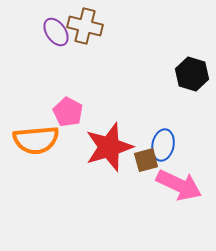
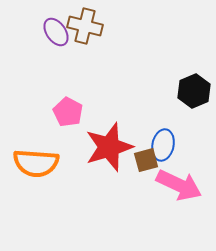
black hexagon: moved 2 px right, 17 px down; rotated 20 degrees clockwise
orange semicircle: moved 23 px down; rotated 9 degrees clockwise
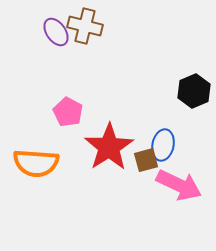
red star: rotated 15 degrees counterclockwise
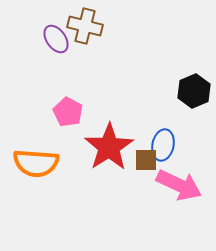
purple ellipse: moved 7 px down
brown square: rotated 15 degrees clockwise
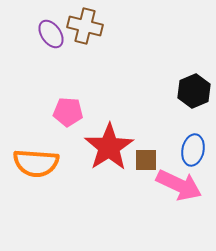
purple ellipse: moved 5 px left, 5 px up
pink pentagon: rotated 24 degrees counterclockwise
blue ellipse: moved 30 px right, 5 px down
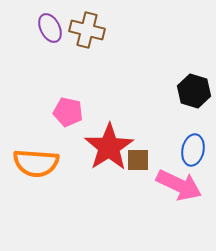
brown cross: moved 2 px right, 4 px down
purple ellipse: moved 1 px left, 6 px up; rotated 8 degrees clockwise
black hexagon: rotated 20 degrees counterclockwise
pink pentagon: rotated 8 degrees clockwise
brown square: moved 8 px left
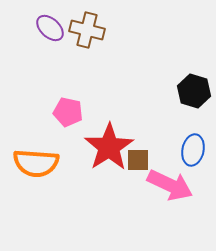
purple ellipse: rotated 20 degrees counterclockwise
pink arrow: moved 9 px left
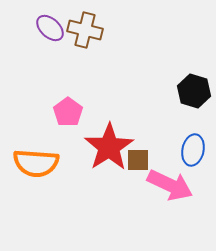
brown cross: moved 2 px left
pink pentagon: rotated 24 degrees clockwise
